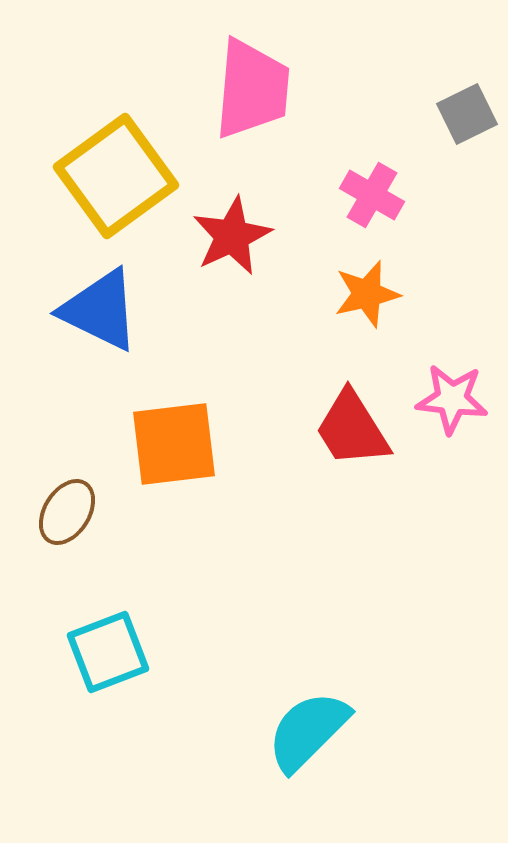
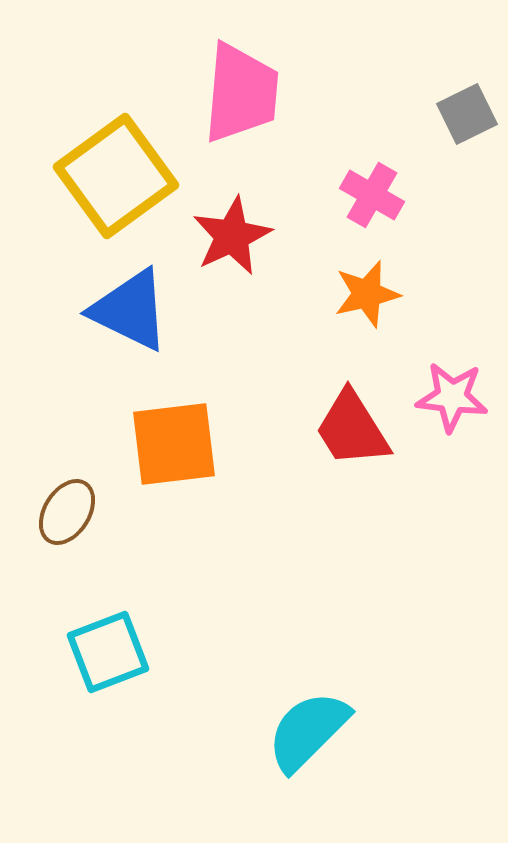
pink trapezoid: moved 11 px left, 4 px down
blue triangle: moved 30 px right
pink star: moved 2 px up
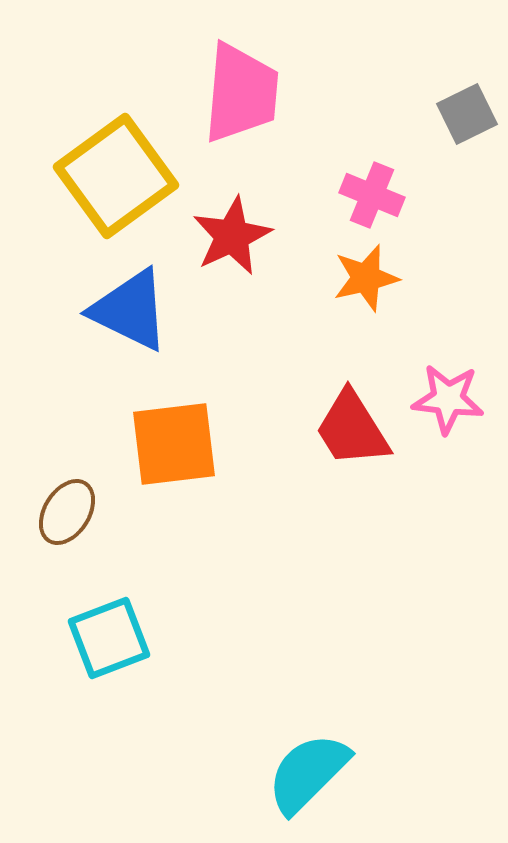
pink cross: rotated 8 degrees counterclockwise
orange star: moved 1 px left, 16 px up
pink star: moved 4 px left, 2 px down
cyan square: moved 1 px right, 14 px up
cyan semicircle: moved 42 px down
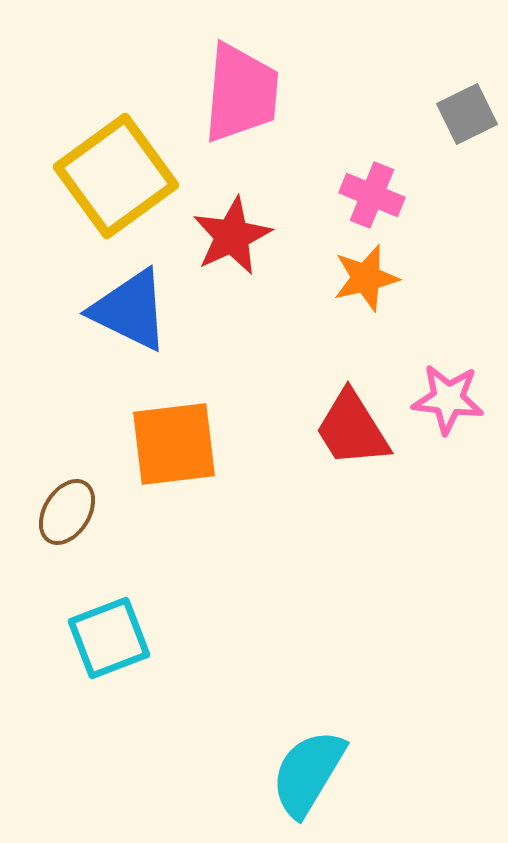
cyan semicircle: rotated 14 degrees counterclockwise
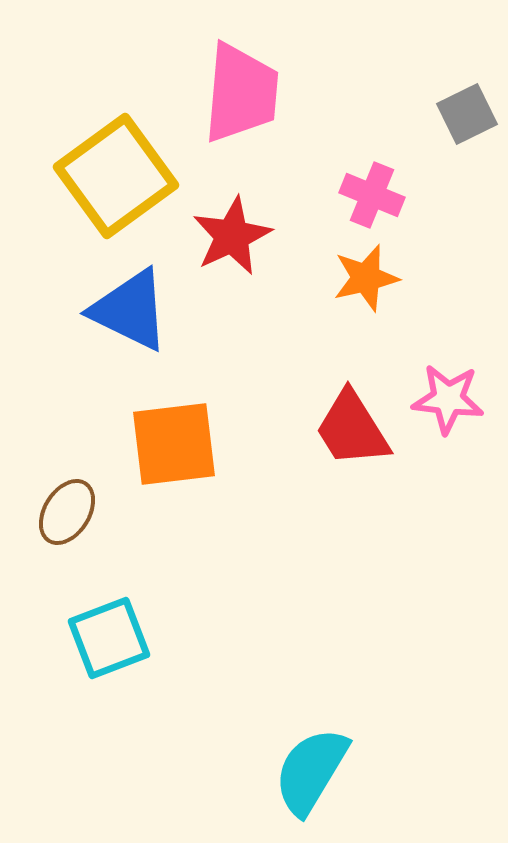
cyan semicircle: moved 3 px right, 2 px up
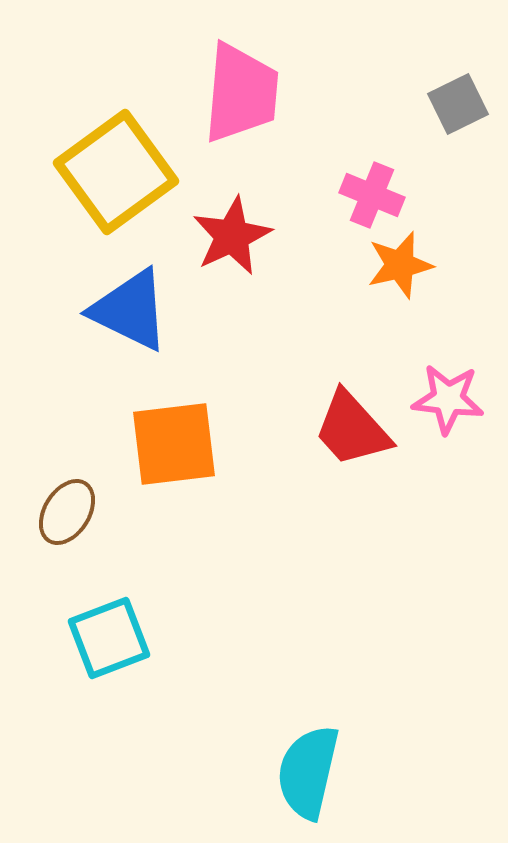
gray square: moved 9 px left, 10 px up
yellow square: moved 4 px up
orange star: moved 34 px right, 13 px up
red trapezoid: rotated 10 degrees counterclockwise
cyan semicircle: moved 3 px left, 1 px down; rotated 18 degrees counterclockwise
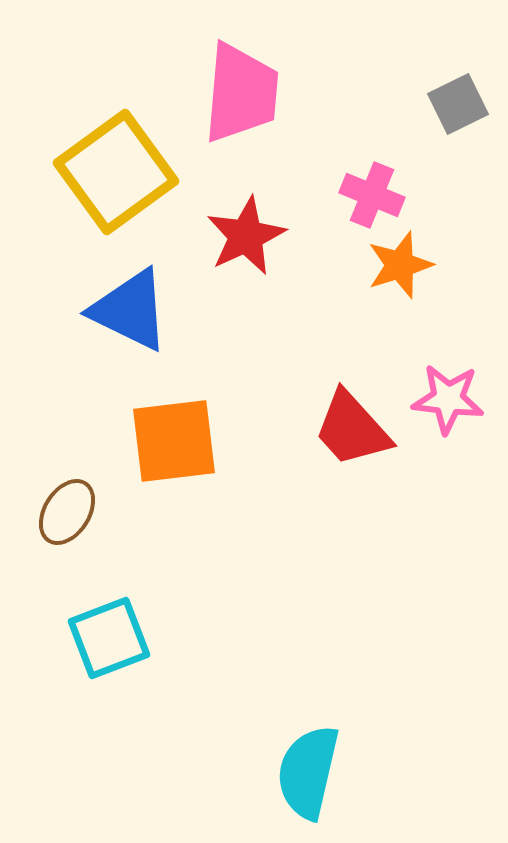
red star: moved 14 px right
orange star: rotated 4 degrees counterclockwise
orange square: moved 3 px up
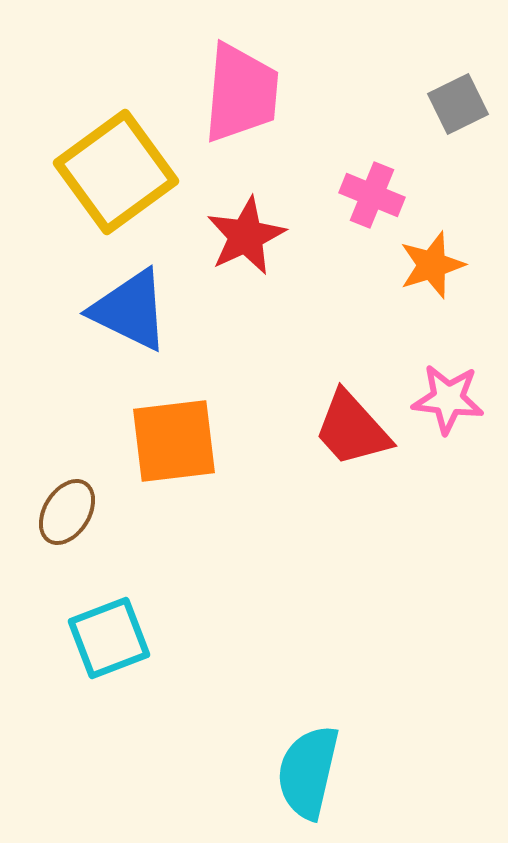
orange star: moved 32 px right
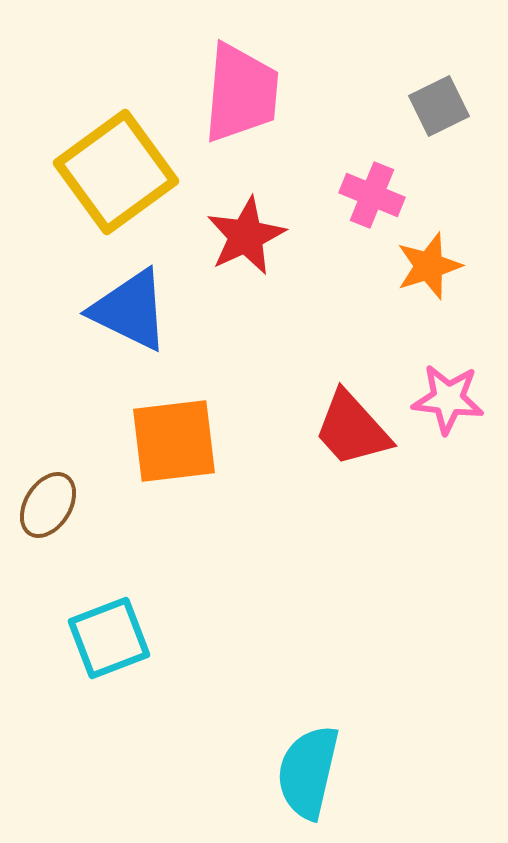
gray square: moved 19 px left, 2 px down
orange star: moved 3 px left, 1 px down
brown ellipse: moved 19 px left, 7 px up
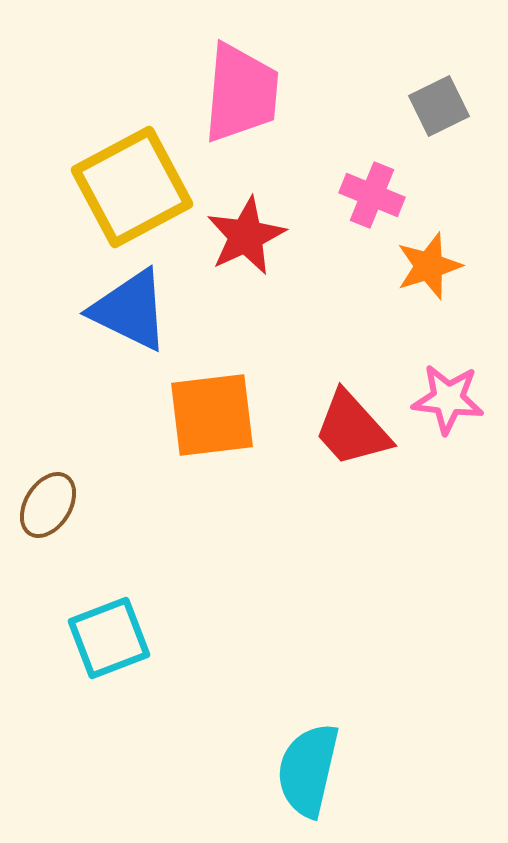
yellow square: moved 16 px right, 15 px down; rotated 8 degrees clockwise
orange square: moved 38 px right, 26 px up
cyan semicircle: moved 2 px up
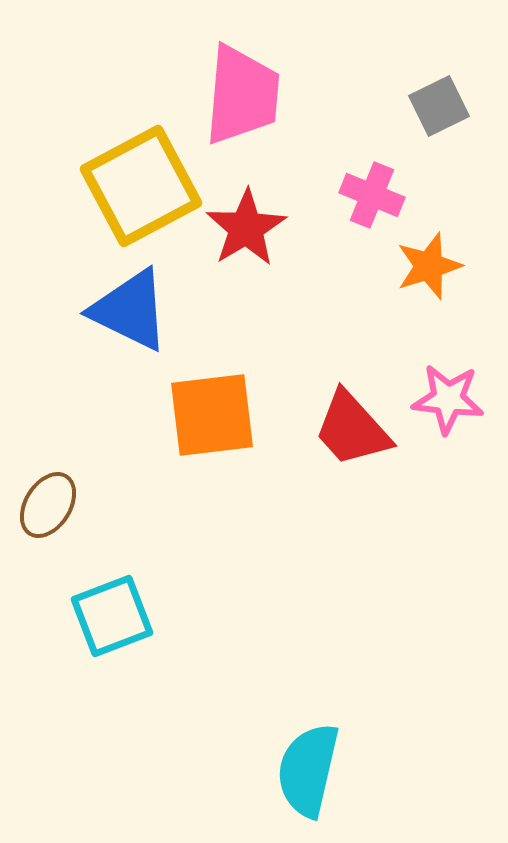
pink trapezoid: moved 1 px right, 2 px down
yellow square: moved 9 px right, 1 px up
red star: moved 8 px up; rotated 6 degrees counterclockwise
cyan square: moved 3 px right, 22 px up
